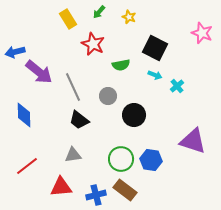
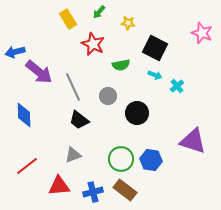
yellow star: moved 1 px left, 6 px down; rotated 16 degrees counterclockwise
black circle: moved 3 px right, 2 px up
gray triangle: rotated 12 degrees counterclockwise
red triangle: moved 2 px left, 1 px up
blue cross: moved 3 px left, 3 px up
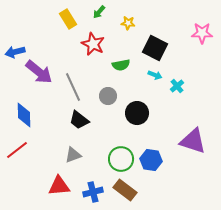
pink star: rotated 20 degrees counterclockwise
red line: moved 10 px left, 16 px up
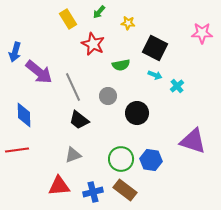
blue arrow: rotated 60 degrees counterclockwise
red line: rotated 30 degrees clockwise
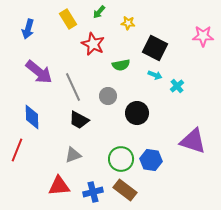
pink star: moved 1 px right, 3 px down
blue arrow: moved 13 px right, 23 px up
blue diamond: moved 8 px right, 2 px down
black trapezoid: rotated 10 degrees counterclockwise
red line: rotated 60 degrees counterclockwise
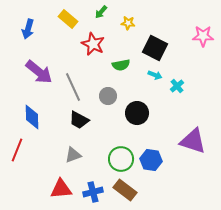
green arrow: moved 2 px right
yellow rectangle: rotated 18 degrees counterclockwise
red triangle: moved 2 px right, 3 px down
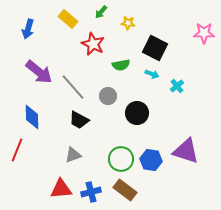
pink star: moved 1 px right, 3 px up
cyan arrow: moved 3 px left, 1 px up
gray line: rotated 16 degrees counterclockwise
purple triangle: moved 7 px left, 10 px down
blue cross: moved 2 px left
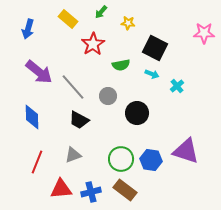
red star: rotated 15 degrees clockwise
red line: moved 20 px right, 12 px down
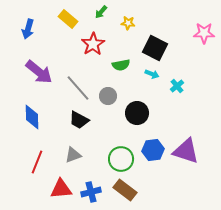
gray line: moved 5 px right, 1 px down
blue hexagon: moved 2 px right, 10 px up; rotated 15 degrees counterclockwise
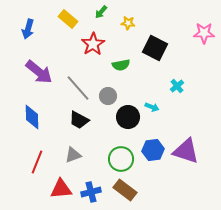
cyan arrow: moved 33 px down
black circle: moved 9 px left, 4 px down
